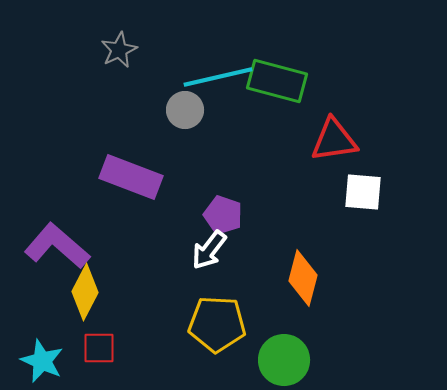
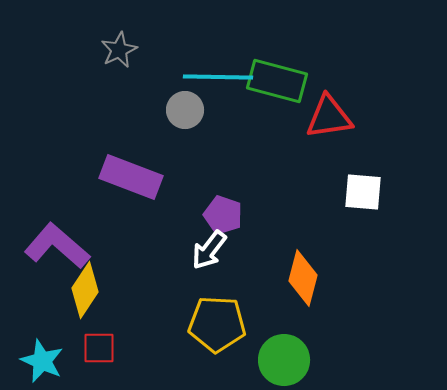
cyan line: rotated 14 degrees clockwise
red triangle: moved 5 px left, 23 px up
yellow diamond: moved 2 px up; rotated 6 degrees clockwise
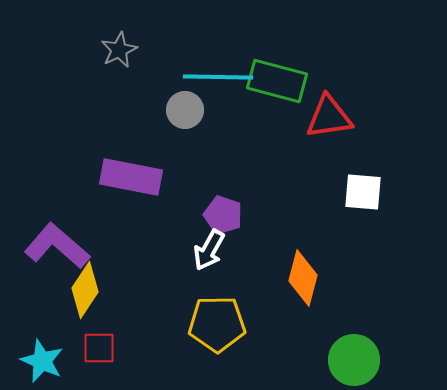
purple rectangle: rotated 10 degrees counterclockwise
white arrow: rotated 9 degrees counterclockwise
yellow pentagon: rotated 4 degrees counterclockwise
green circle: moved 70 px right
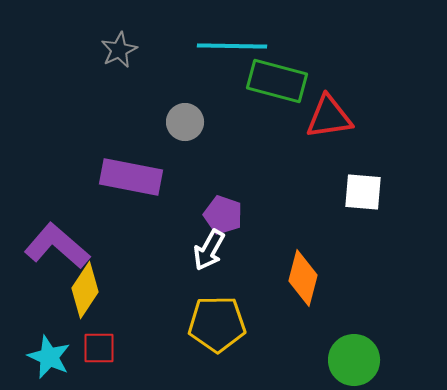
cyan line: moved 14 px right, 31 px up
gray circle: moved 12 px down
cyan star: moved 7 px right, 4 px up
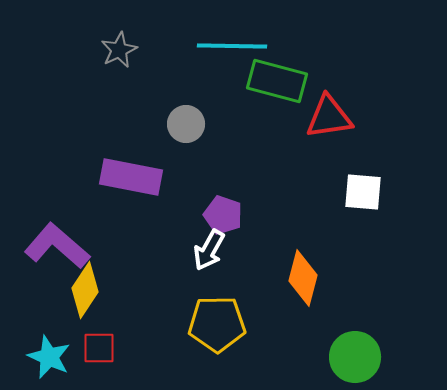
gray circle: moved 1 px right, 2 px down
green circle: moved 1 px right, 3 px up
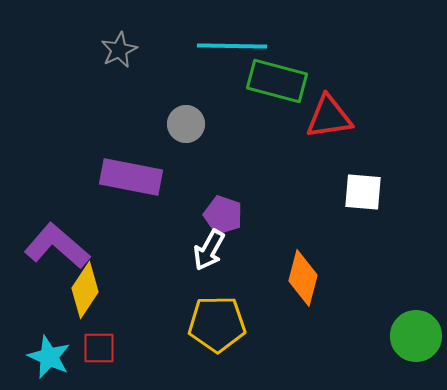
green circle: moved 61 px right, 21 px up
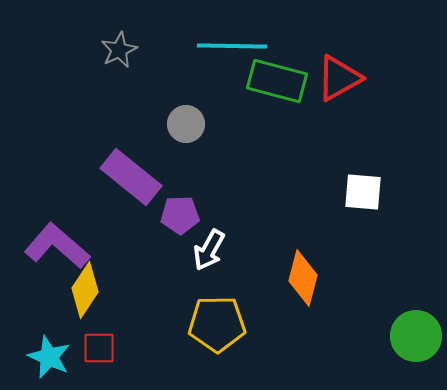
red triangle: moved 10 px right, 39 px up; rotated 21 degrees counterclockwise
purple rectangle: rotated 28 degrees clockwise
purple pentagon: moved 43 px left; rotated 21 degrees counterclockwise
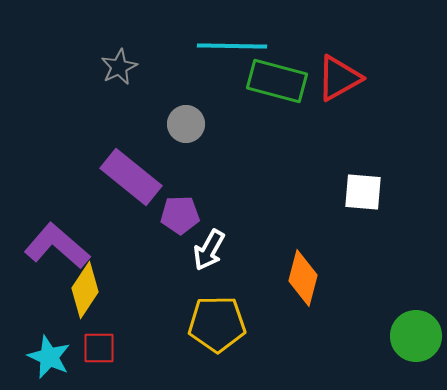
gray star: moved 17 px down
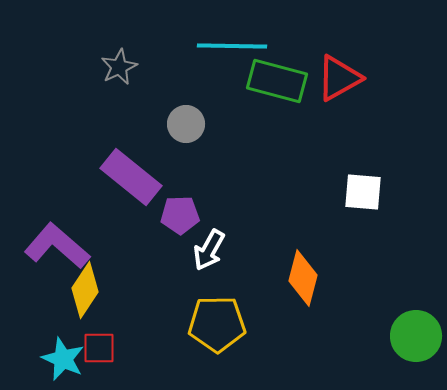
cyan star: moved 14 px right, 2 px down
